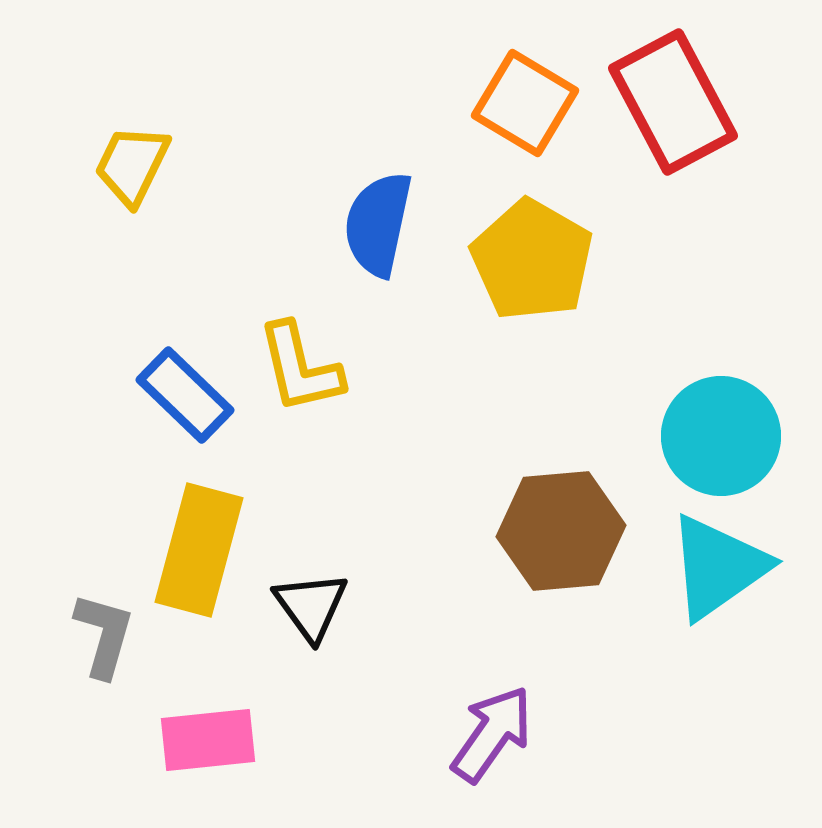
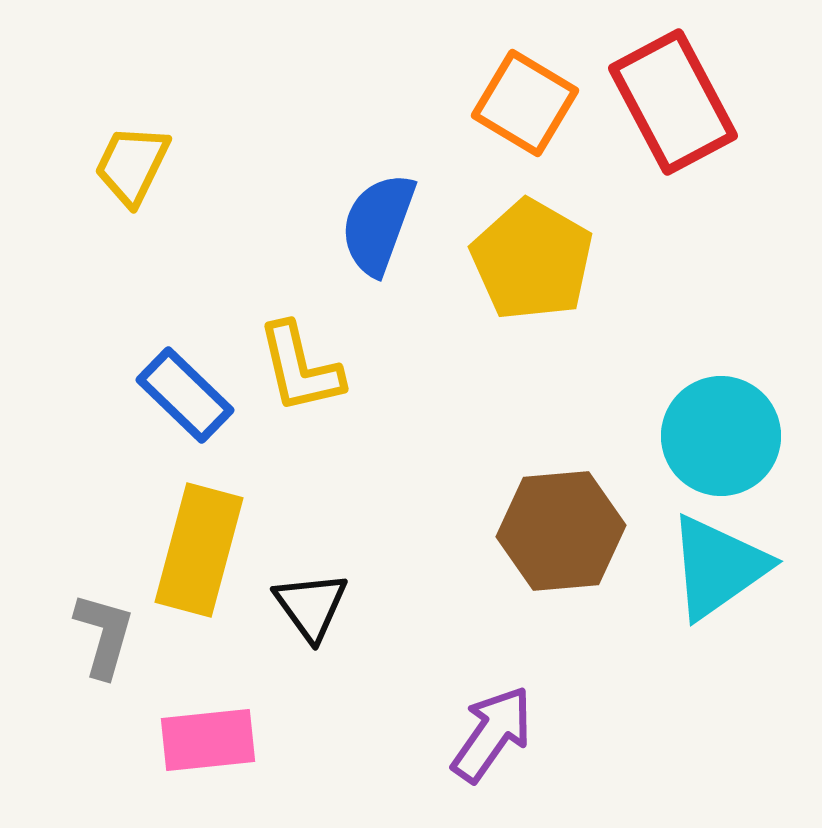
blue semicircle: rotated 8 degrees clockwise
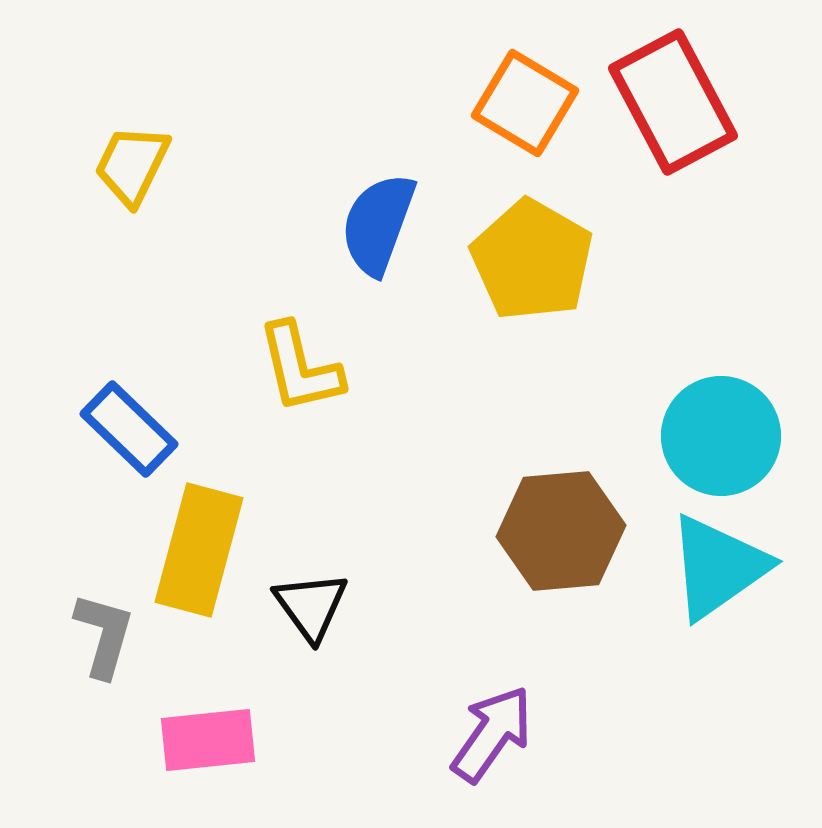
blue rectangle: moved 56 px left, 34 px down
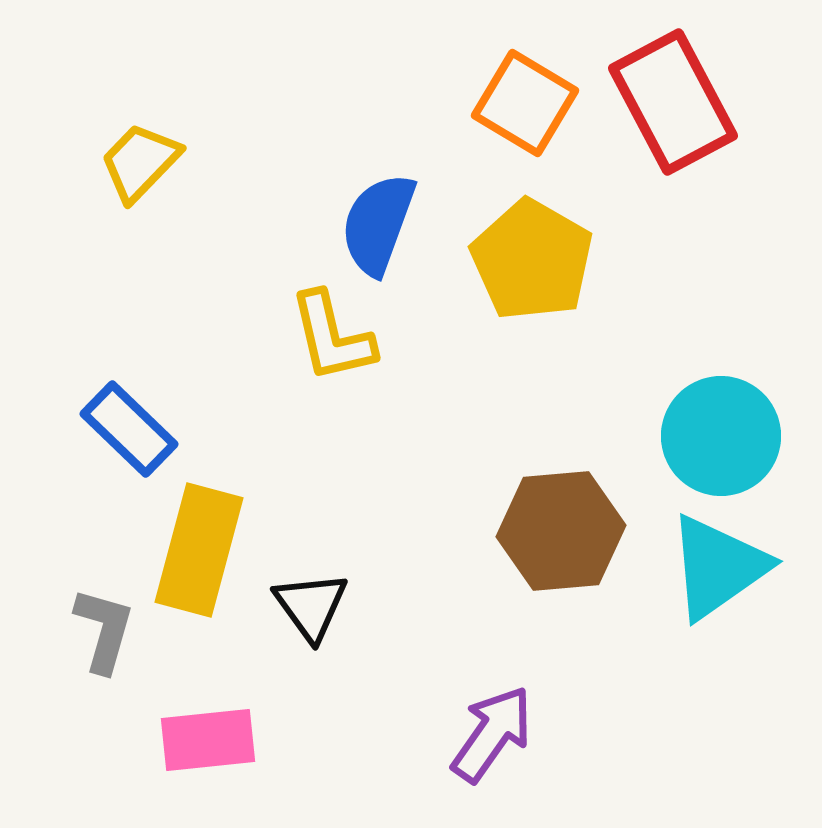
yellow trapezoid: moved 8 px right, 3 px up; rotated 18 degrees clockwise
yellow L-shape: moved 32 px right, 31 px up
gray L-shape: moved 5 px up
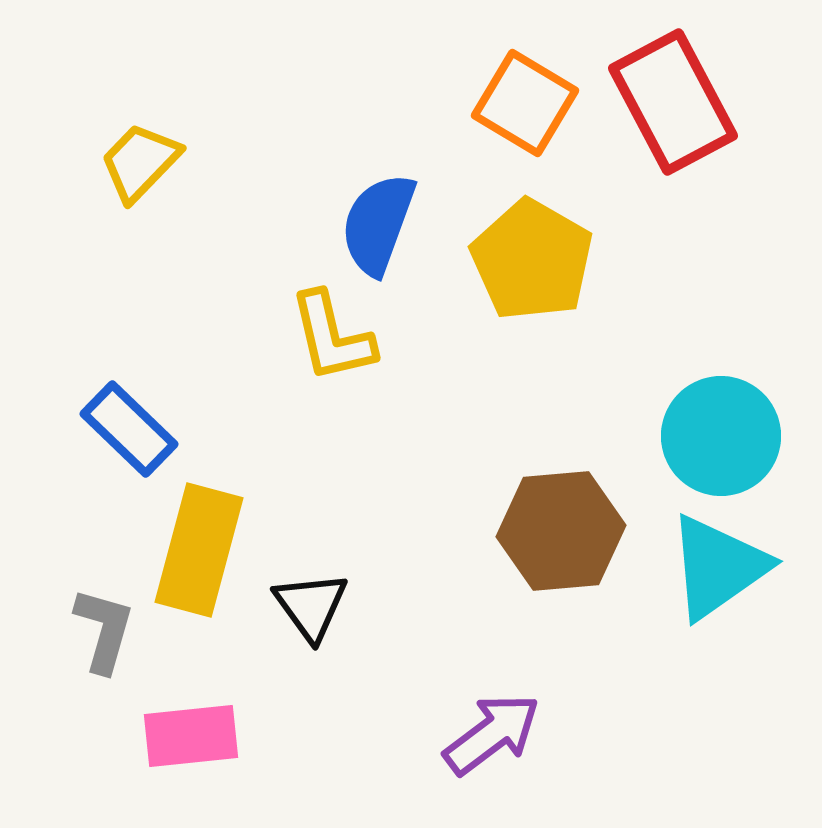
purple arrow: rotated 18 degrees clockwise
pink rectangle: moved 17 px left, 4 px up
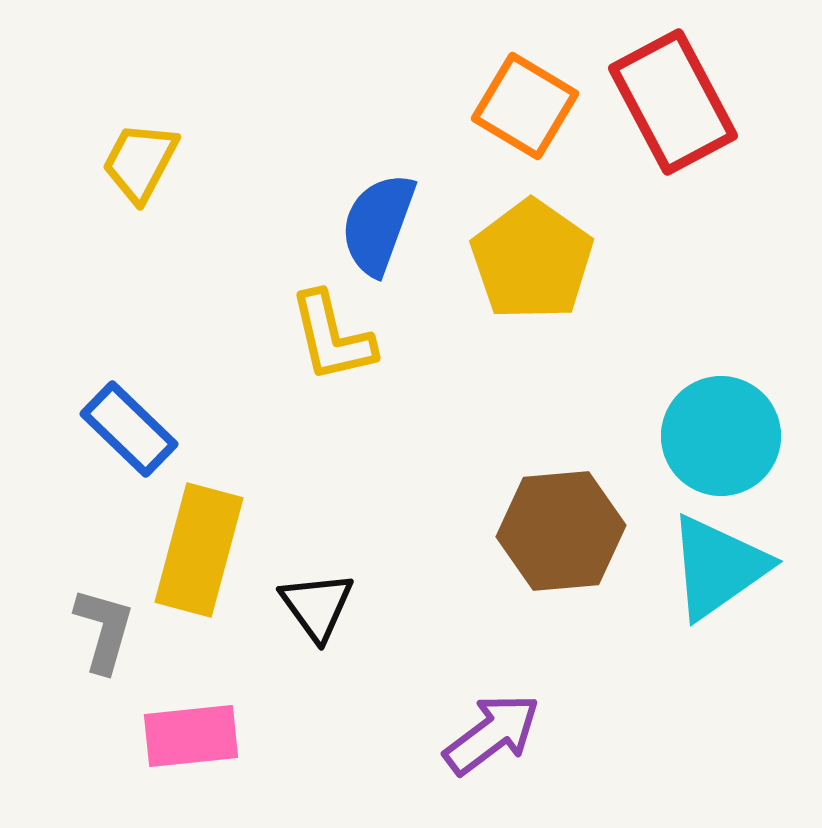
orange square: moved 3 px down
yellow trapezoid: rotated 16 degrees counterclockwise
yellow pentagon: rotated 5 degrees clockwise
black triangle: moved 6 px right
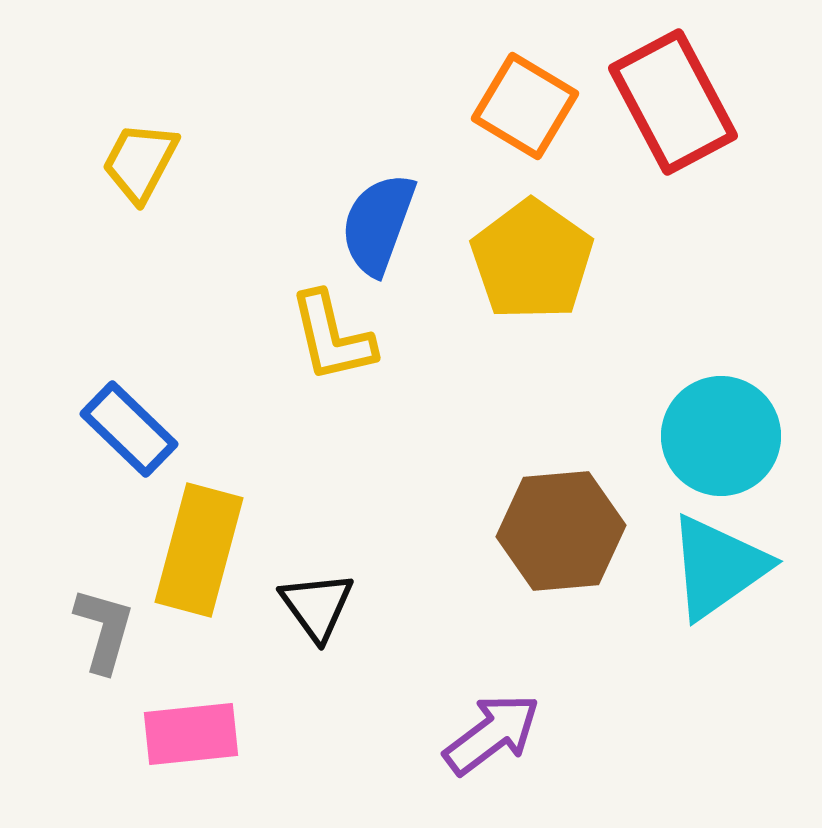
pink rectangle: moved 2 px up
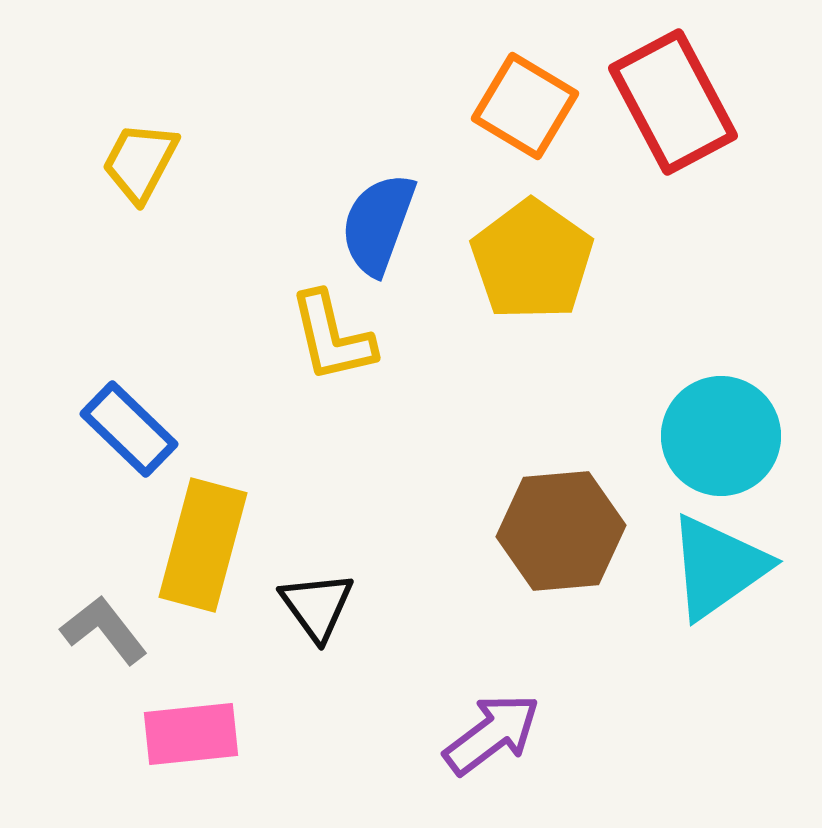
yellow rectangle: moved 4 px right, 5 px up
gray L-shape: rotated 54 degrees counterclockwise
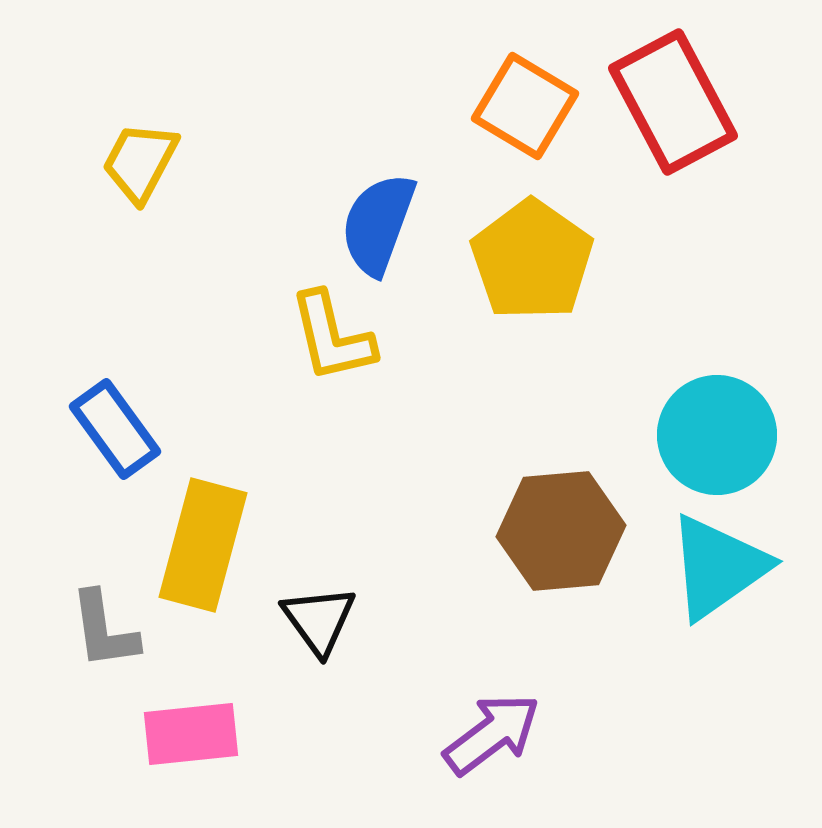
blue rectangle: moved 14 px left; rotated 10 degrees clockwise
cyan circle: moved 4 px left, 1 px up
black triangle: moved 2 px right, 14 px down
gray L-shape: rotated 150 degrees counterclockwise
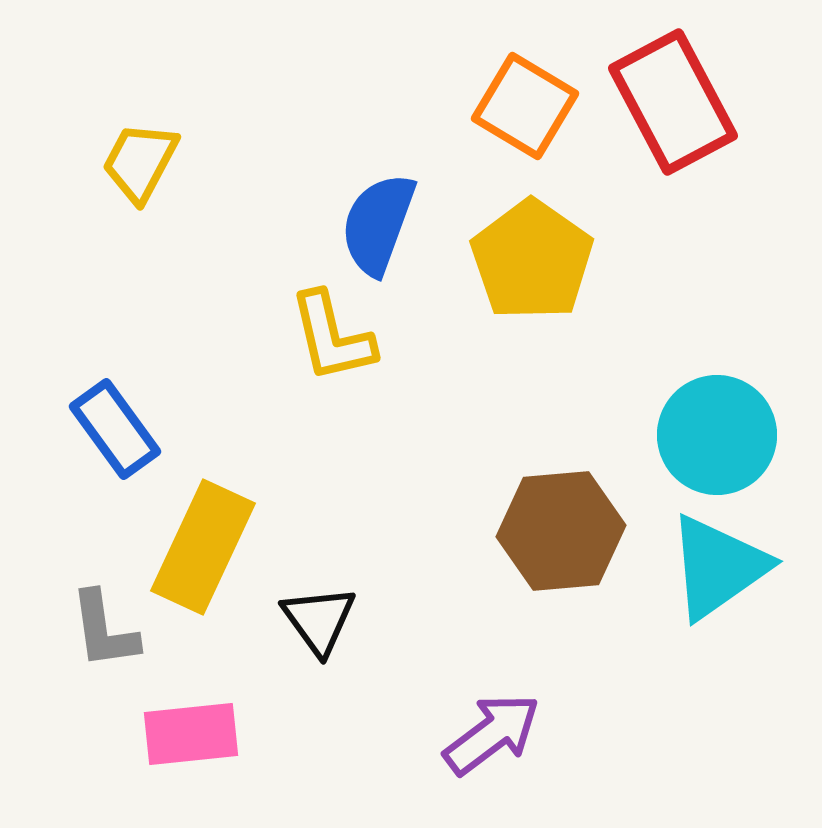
yellow rectangle: moved 2 px down; rotated 10 degrees clockwise
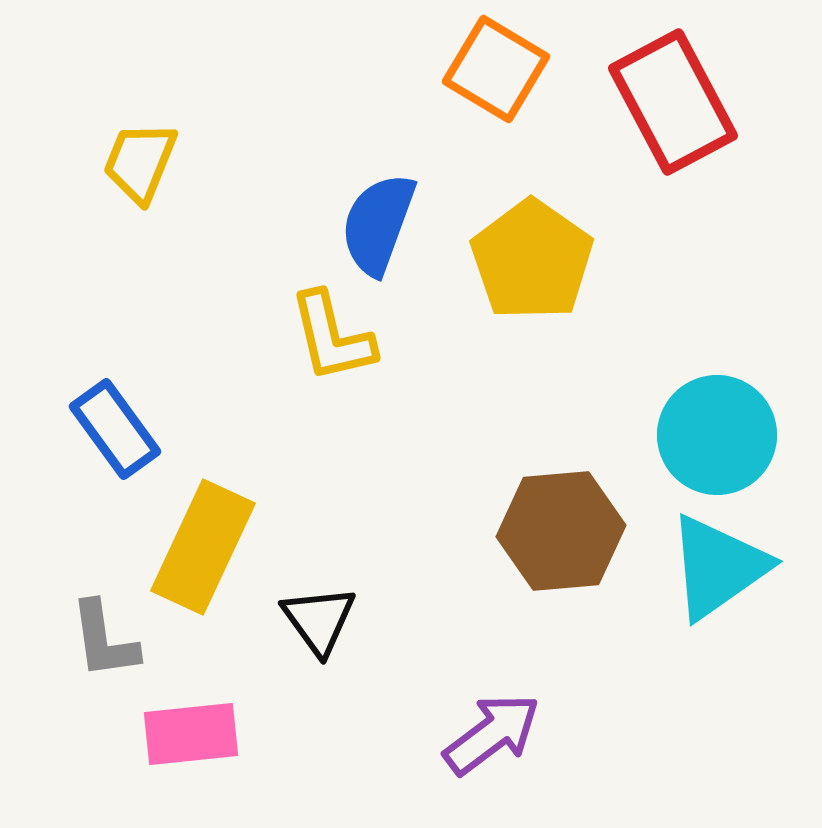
orange square: moved 29 px left, 37 px up
yellow trapezoid: rotated 6 degrees counterclockwise
gray L-shape: moved 10 px down
